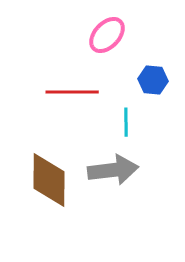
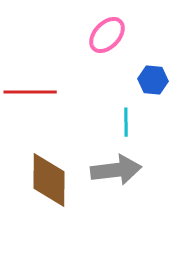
red line: moved 42 px left
gray arrow: moved 3 px right
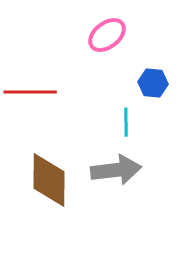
pink ellipse: rotated 9 degrees clockwise
blue hexagon: moved 3 px down
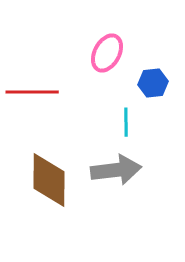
pink ellipse: moved 18 px down; rotated 24 degrees counterclockwise
blue hexagon: rotated 12 degrees counterclockwise
red line: moved 2 px right
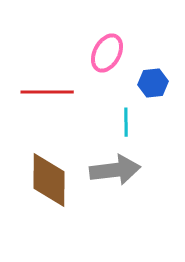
red line: moved 15 px right
gray arrow: moved 1 px left
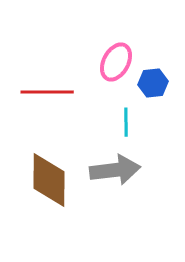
pink ellipse: moved 9 px right, 9 px down
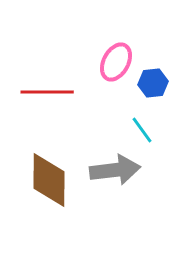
cyan line: moved 16 px right, 8 px down; rotated 36 degrees counterclockwise
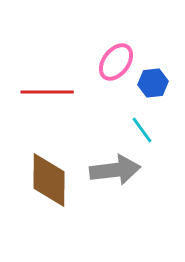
pink ellipse: rotated 9 degrees clockwise
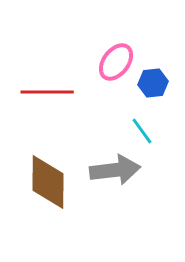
cyan line: moved 1 px down
brown diamond: moved 1 px left, 2 px down
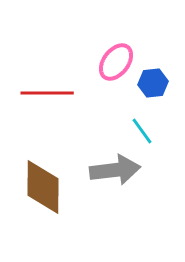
red line: moved 1 px down
brown diamond: moved 5 px left, 5 px down
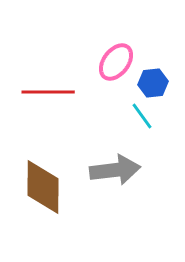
red line: moved 1 px right, 1 px up
cyan line: moved 15 px up
